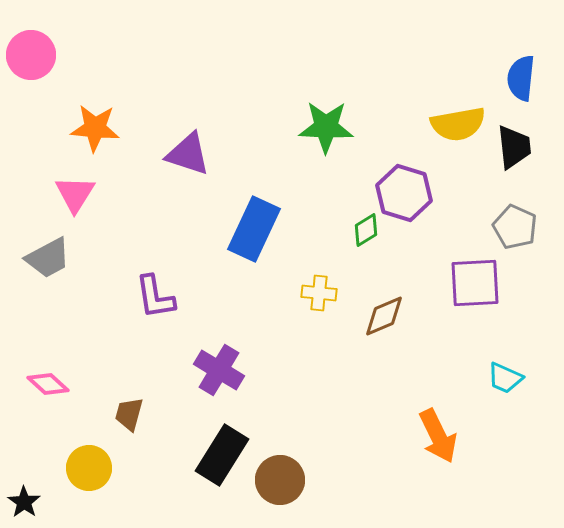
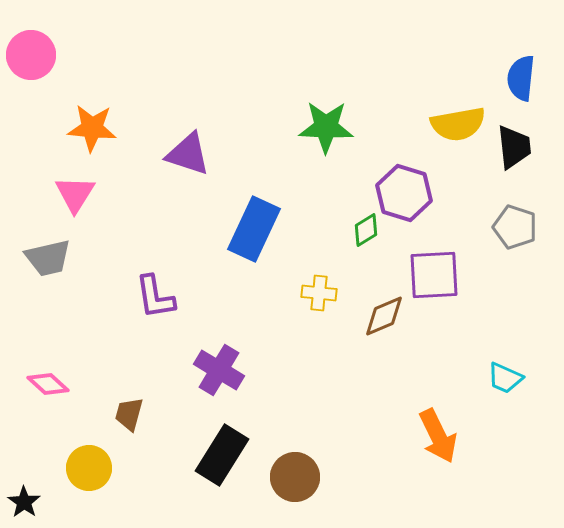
orange star: moved 3 px left
gray pentagon: rotated 6 degrees counterclockwise
gray trapezoid: rotated 15 degrees clockwise
purple square: moved 41 px left, 8 px up
brown circle: moved 15 px right, 3 px up
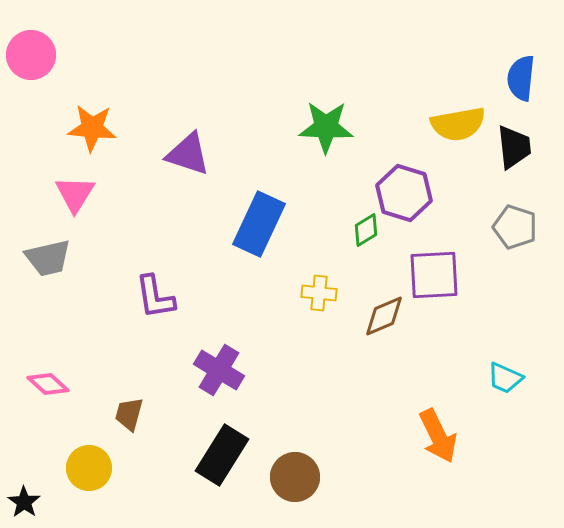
blue rectangle: moved 5 px right, 5 px up
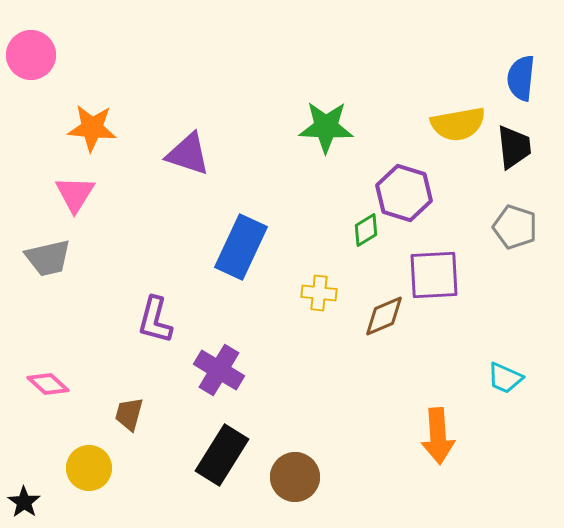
blue rectangle: moved 18 px left, 23 px down
purple L-shape: moved 23 px down; rotated 24 degrees clockwise
orange arrow: rotated 22 degrees clockwise
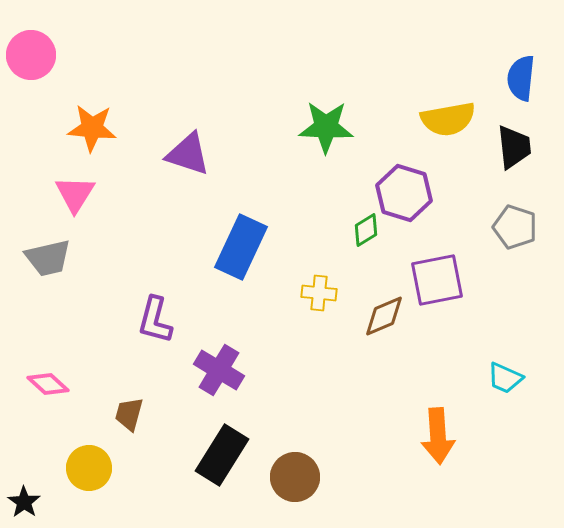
yellow semicircle: moved 10 px left, 5 px up
purple square: moved 3 px right, 5 px down; rotated 8 degrees counterclockwise
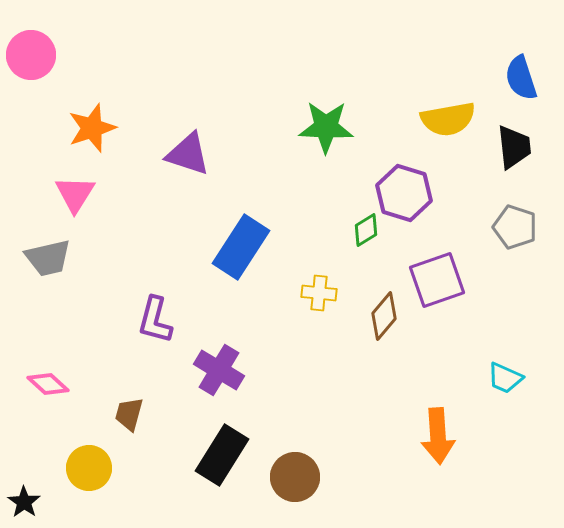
blue semicircle: rotated 24 degrees counterclockwise
orange star: rotated 24 degrees counterclockwise
blue rectangle: rotated 8 degrees clockwise
purple square: rotated 8 degrees counterclockwise
brown diamond: rotated 27 degrees counterclockwise
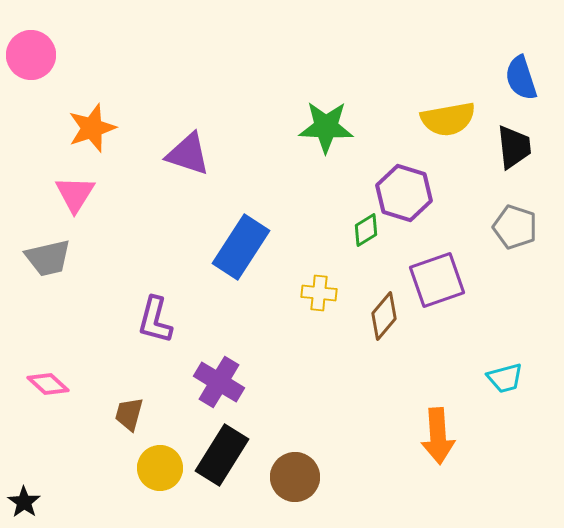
purple cross: moved 12 px down
cyan trapezoid: rotated 39 degrees counterclockwise
yellow circle: moved 71 px right
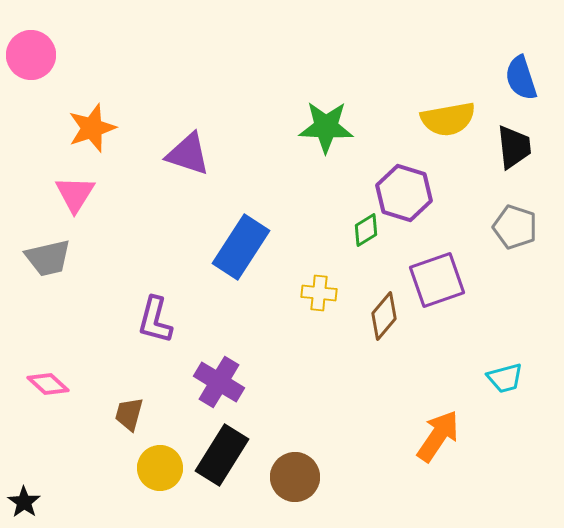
orange arrow: rotated 142 degrees counterclockwise
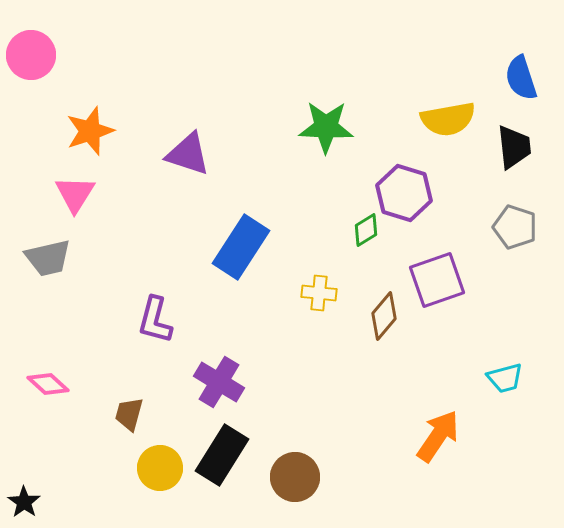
orange star: moved 2 px left, 3 px down
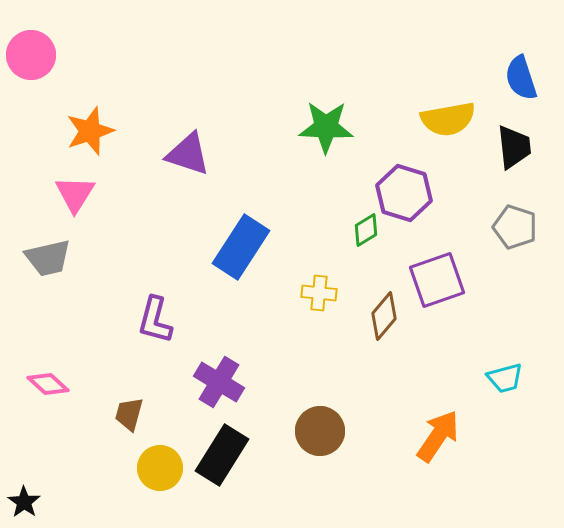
brown circle: moved 25 px right, 46 px up
